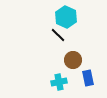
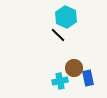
brown circle: moved 1 px right, 8 px down
cyan cross: moved 1 px right, 1 px up
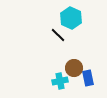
cyan hexagon: moved 5 px right, 1 px down
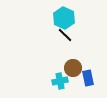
cyan hexagon: moved 7 px left
black line: moved 7 px right
brown circle: moved 1 px left
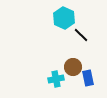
black line: moved 16 px right
brown circle: moved 1 px up
cyan cross: moved 4 px left, 2 px up
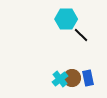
cyan hexagon: moved 2 px right, 1 px down; rotated 25 degrees counterclockwise
brown circle: moved 1 px left, 11 px down
cyan cross: moved 4 px right; rotated 28 degrees counterclockwise
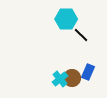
blue rectangle: moved 6 px up; rotated 35 degrees clockwise
